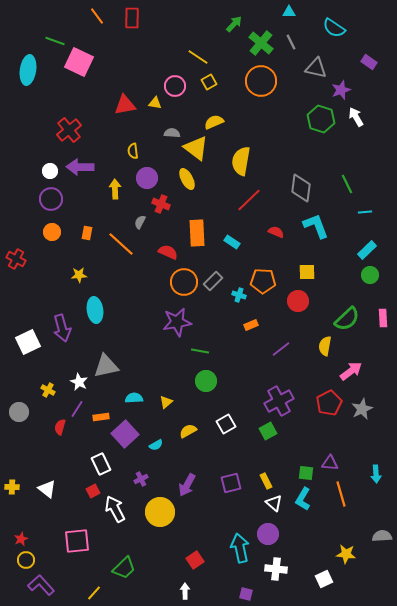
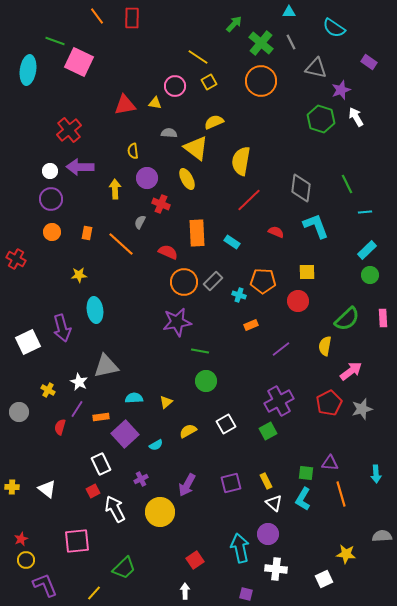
gray semicircle at (172, 133): moved 3 px left
gray star at (362, 409): rotated 10 degrees clockwise
purple L-shape at (41, 585): moved 4 px right; rotated 20 degrees clockwise
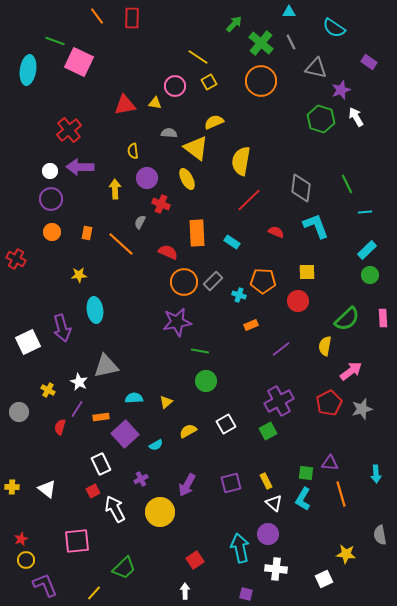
gray semicircle at (382, 536): moved 2 px left, 1 px up; rotated 96 degrees counterclockwise
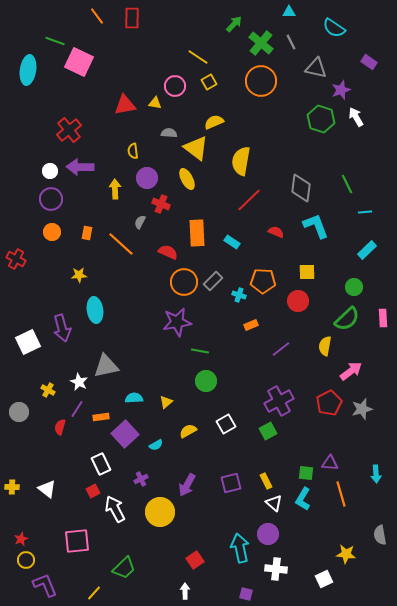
green circle at (370, 275): moved 16 px left, 12 px down
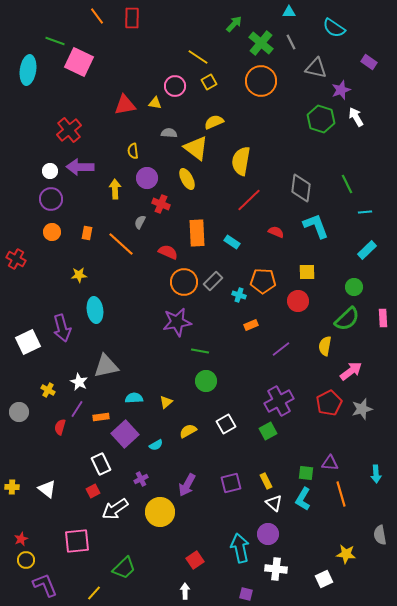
white arrow at (115, 509): rotated 96 degrees counterclockwise
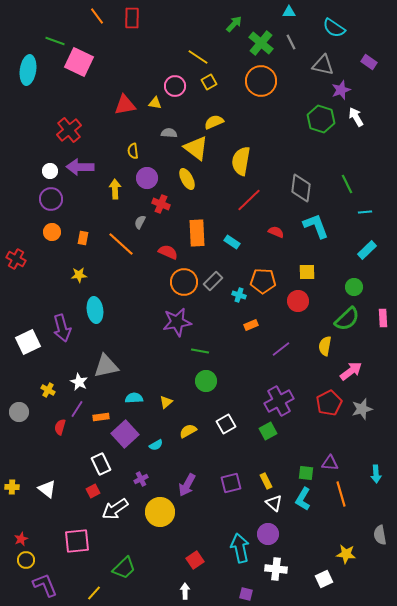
gray triangle at (316, 68): moved 7 px right, 3 px up
orange rectangle at (87, 233): moved 4 px left, 5 px down
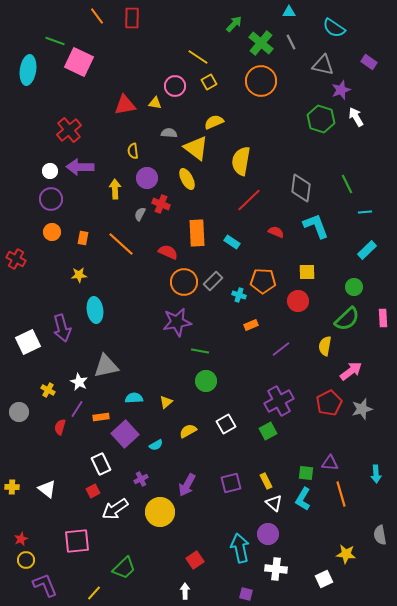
gray semicircle at (140, 222): moved 8 px up
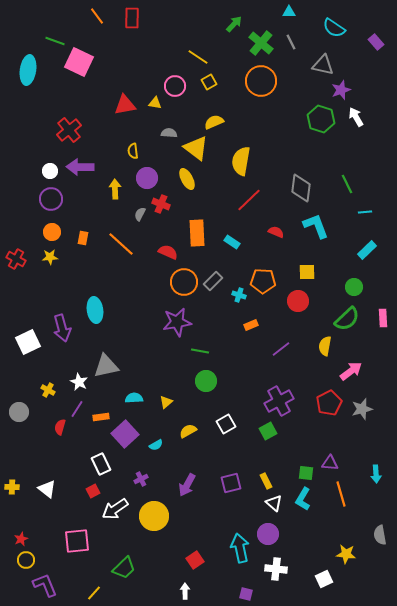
purple rectangle at (369, 62): moved 7 px right, 20 px up; rotated 14 degrees clockwise
yellow star at (79, 275): moved 29 px left, 18 px up
yellow circle at (160, 512): moved 6 px left, 4 px down
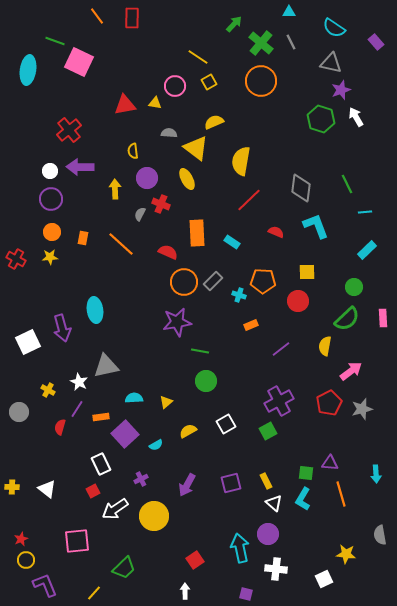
gray triangle at (323, 65): moved 8 px right, 2 px up
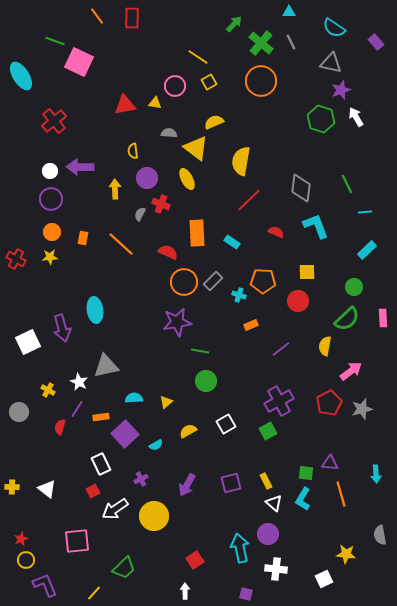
cyan ellipse at (28, 70): moved 7 px left, 6 px down; rotated 40 degrees counterclockwise
red cross at (69, 130): moved 15 px left, 9 px up
